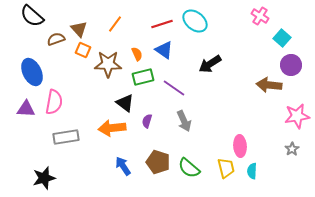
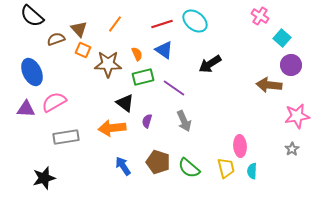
pink semicircle: rotated 130 degrees counterclockwise
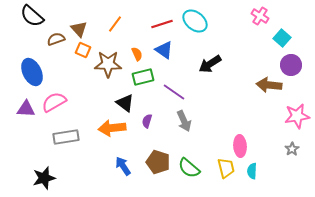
purple line: moved 4 px down
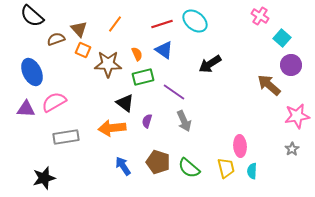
brown arrow: rotated 35 degrees clockwise
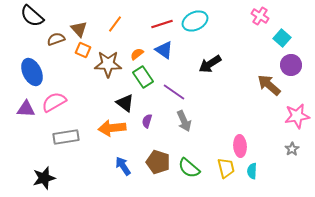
cyan ellipse: rotated 65 degrees counterclockwise
orange semicircle: rotated 104 degrees counterclockwise
green rectangle: rotated 70 degrees clockwise
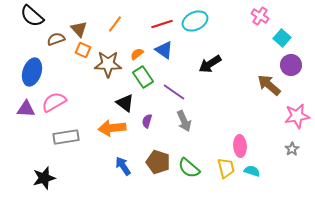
blue ellipse: rotated 44 degrees clockwise
cyan semicircle: rotated 105 degrees clockwise
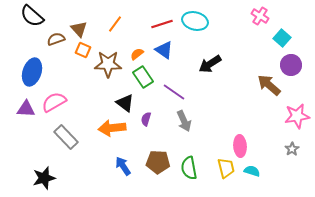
cyan ellipse: rotated 40 degrees clockwise
purple semicircle: moved 1 px left, 2 px up
gray rectangle: rotated 55 degrees clockwise
brown pentagon: rotated 15 degrees counterclockwise
green semicircle: rotated 40 degrees clockwise
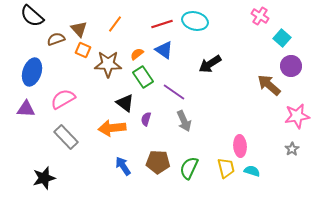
purple circle: moved 1 px down
pink semicircle: moved 9 px right, 3 px up
green semicircle: rotated 35 degrees clockwise
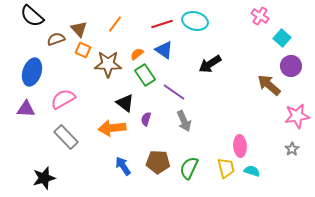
green rectangle: moved 2 px right, 2 px up
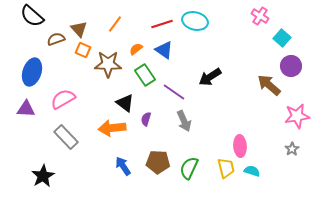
orange semicircle: moved 1 px left, 5 px up
black arrow: moved 13 px down
black star: moved 1 px left, 2 px up; rotated 15 degrees counterclockwise
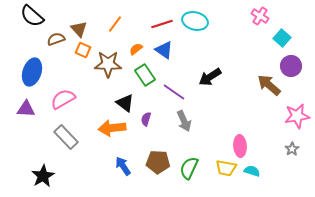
yellow trapezoid: rotated 115 degrees clockwise
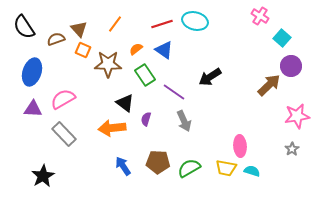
black semicircle: moved 8 px left, 11 px down; rotated 15 degrees clockwise
brown arrow: rotated 95 degrees clockwise
purple triangle: moved 7 px right
gray rectangle: moved 2 px left, 3 px up
green semicircle: rotated 35 degrees clockwise
